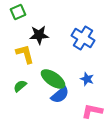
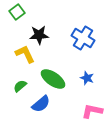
green square: moved 1 px left; rotated 14 degrees counterclockwise
yellow L-shape: rotated 10 degrees counterclockwise
blue star: moved 1 px up
blue semicircle: moved 19 px left, 9 px down
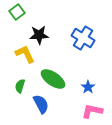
blue star: moved 1 px right, 9 px down; rotated 16 degrees clockwise
green semicircle: rotated 32 degrees counterclockwise
blue semicircle: rotated 78 degrees counterclockwise
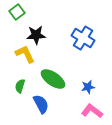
black star: moved 3 px left
blue star: rotated 24 degrees clockwise
pink L-shape: rotated 25 degrees clockwise
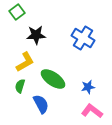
yellow L-shape: moved 8 px down; rotated 85 degrees clockwise
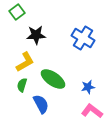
green semicircle: moved 2 px right, 1 px up
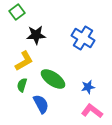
yellow L-shape: moved 1 px left, 1 px up
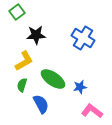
blue star: moved 8 px left
